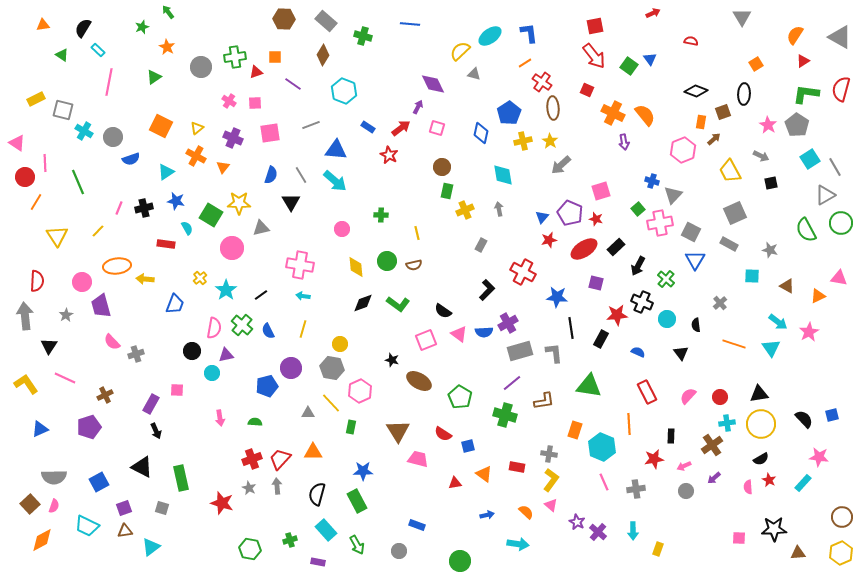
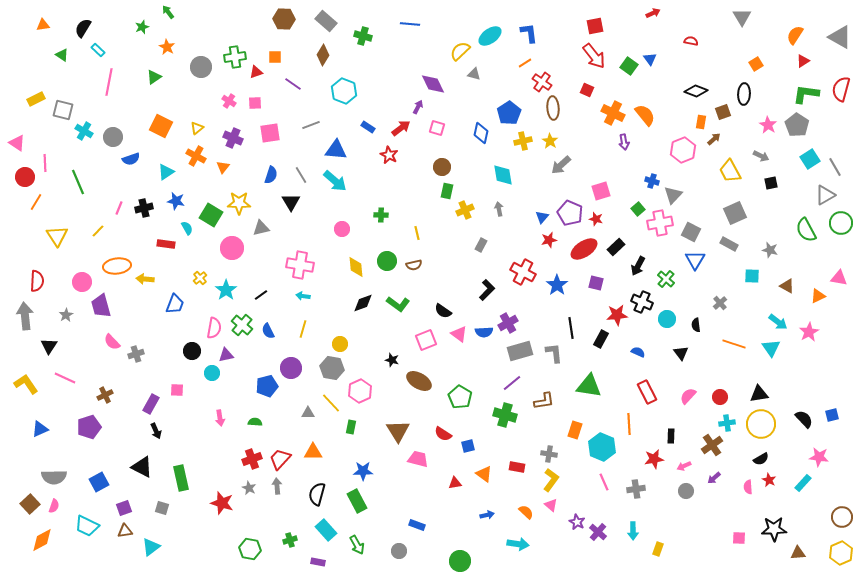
blue star at (557, 297): moved 12 px up; rotated 30 degrees clockwise
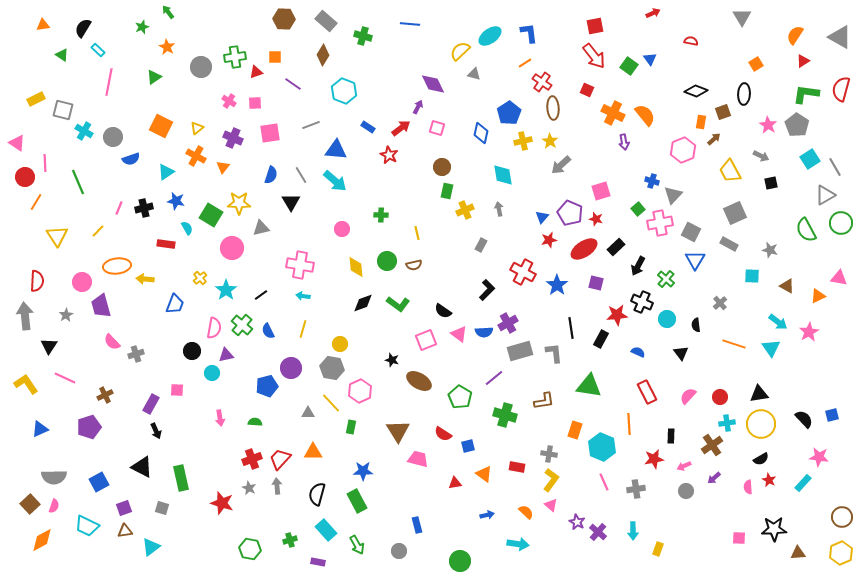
purple line at (512, 383): moved 18 px left, 5 px up
blue rectangle at (417, 525): rotated 56 degrees clockwise
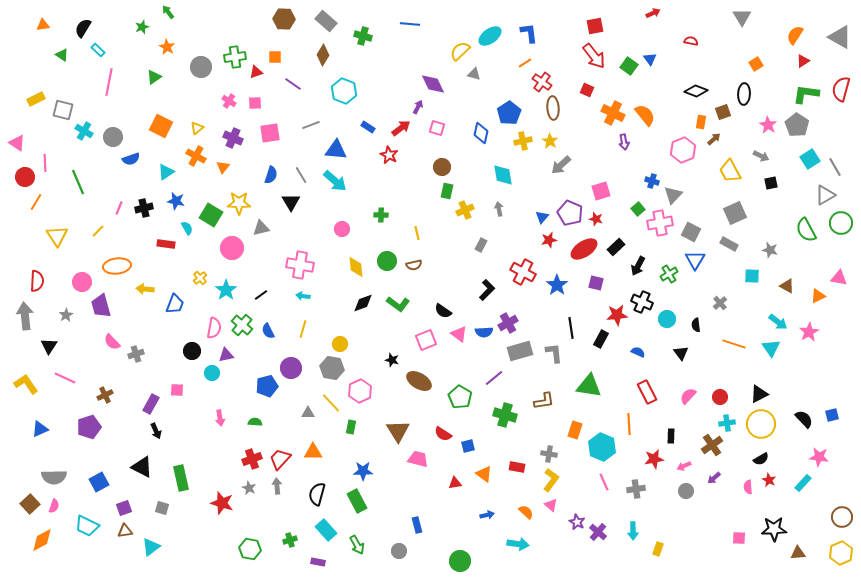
yellow arrow at (145, 279): moved 10 px down
green cross at (666, 279): moved 3 px right, 5 px up; rotated 18 degrees clockwise
black triangle at (759, 394): rotated 18 degrees counterclockwise
